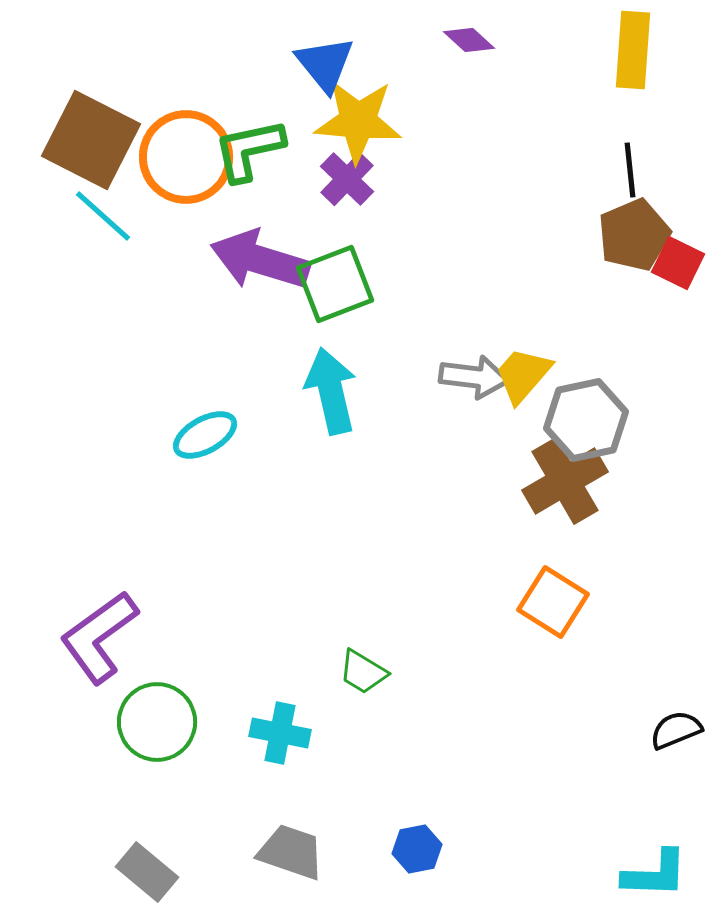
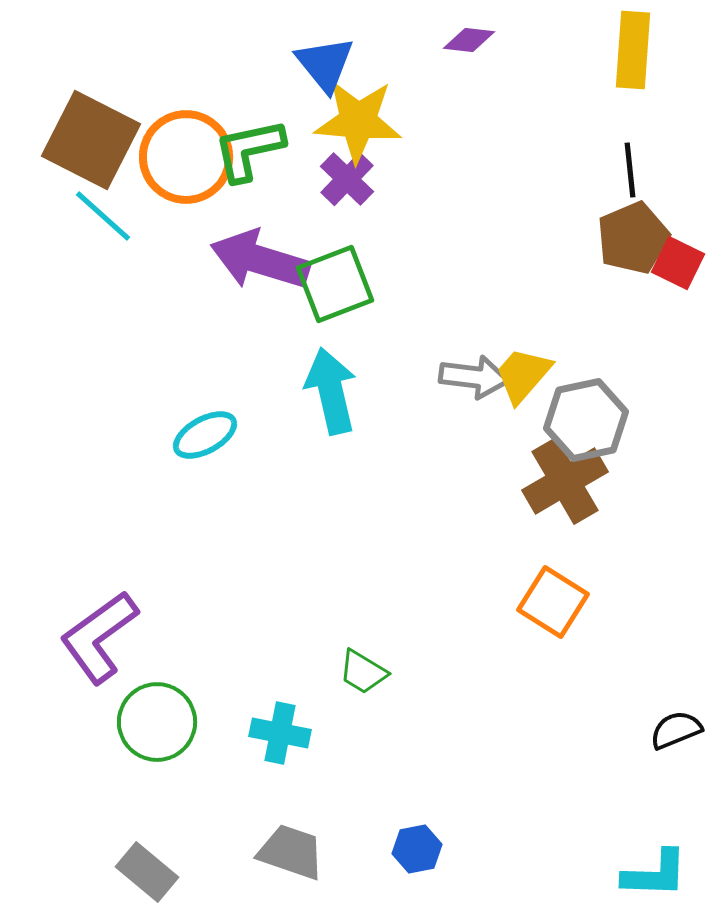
purple diamond: rotated 36 degrees counterclockwise
brown pentagon: moved 1 px left, 3 px down
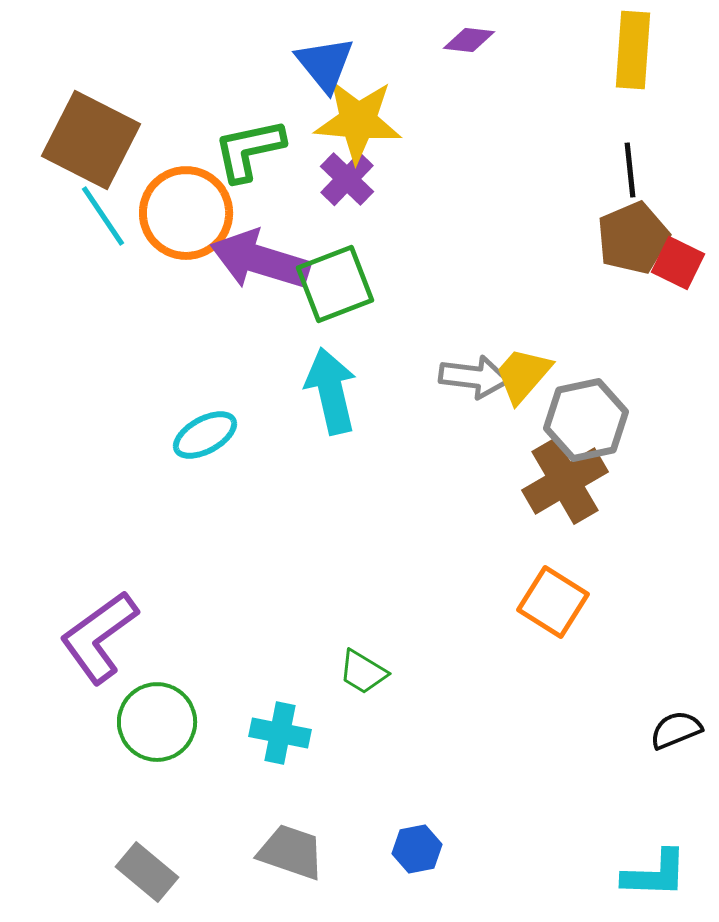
orange circle: moved 56 px down
cyan line: rotated 14 degrees clockwise
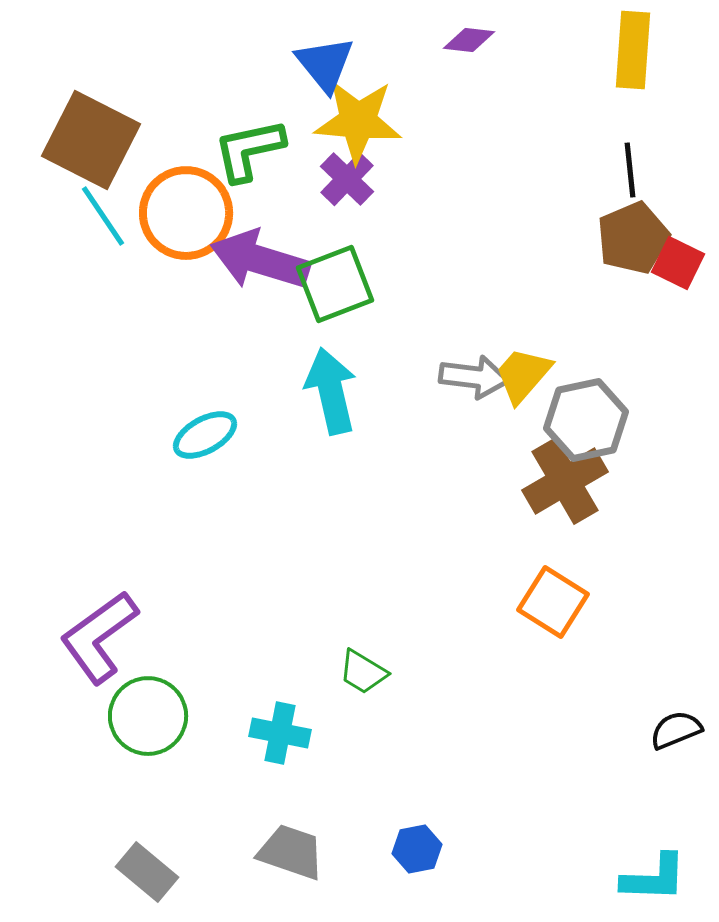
green circle: moved 9 px left, 6 px up
cyan L-shape: moved 1 px left, 4 px down
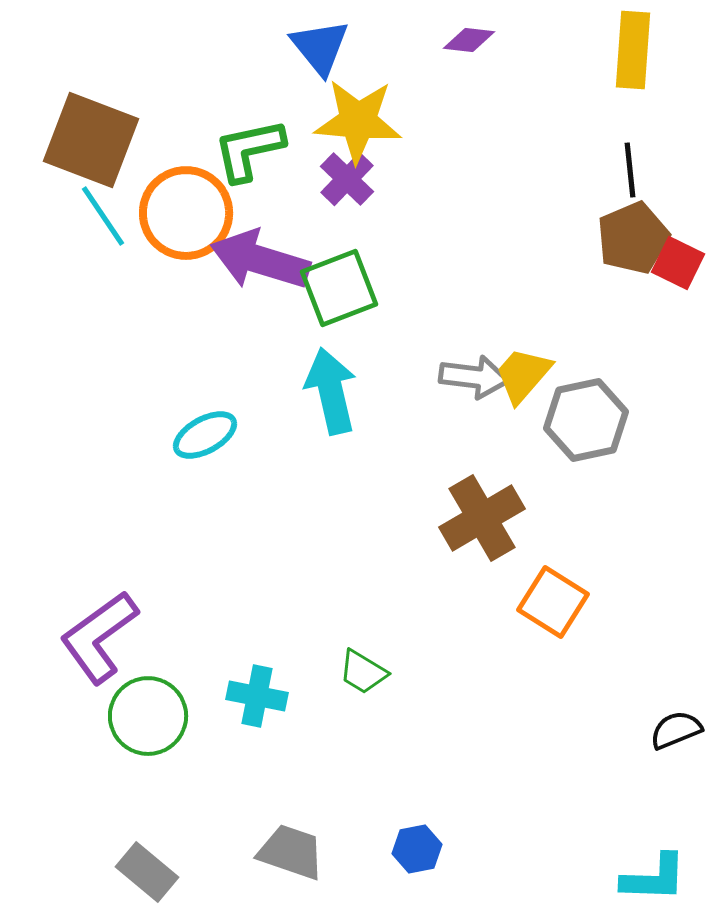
blue triangle: moved 5 px left, 17 px up
brown square: rotated 6 degrees counterclockwise
green square: moved 4 px right, 4 px down
brown cross: moved 83 px left, 37 px down
cyan cross: moved 23 px left, 37 px up
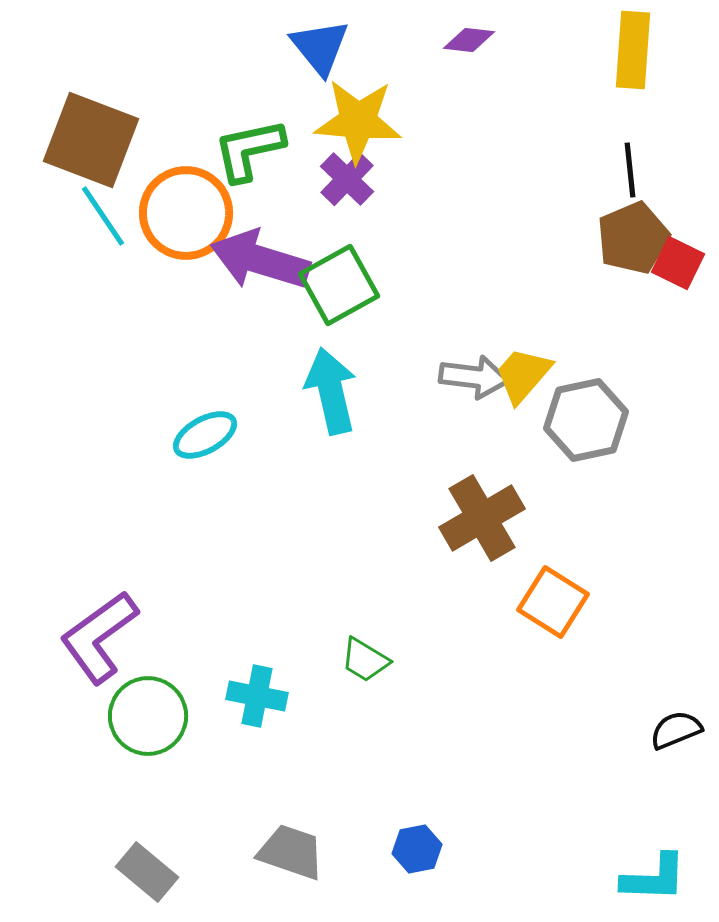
green square: moved 3 px up; rotated 8 degrees counterclockwise
green trapezoid: moved 2 px right, 12 px up
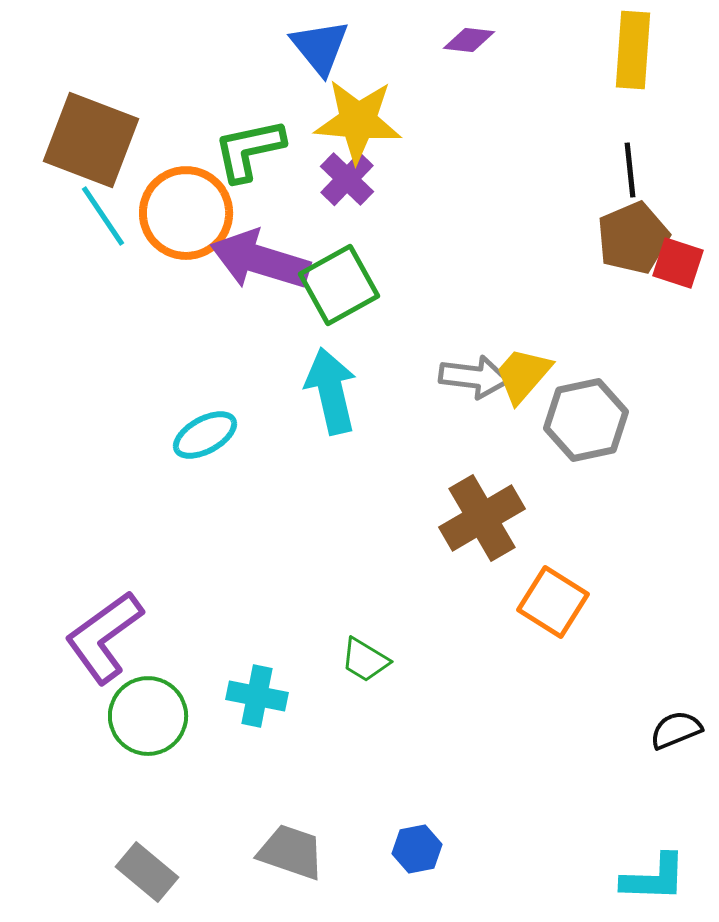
red square: rotated 8 degrees counterclockwise
purple L-shape: moved 5 px right
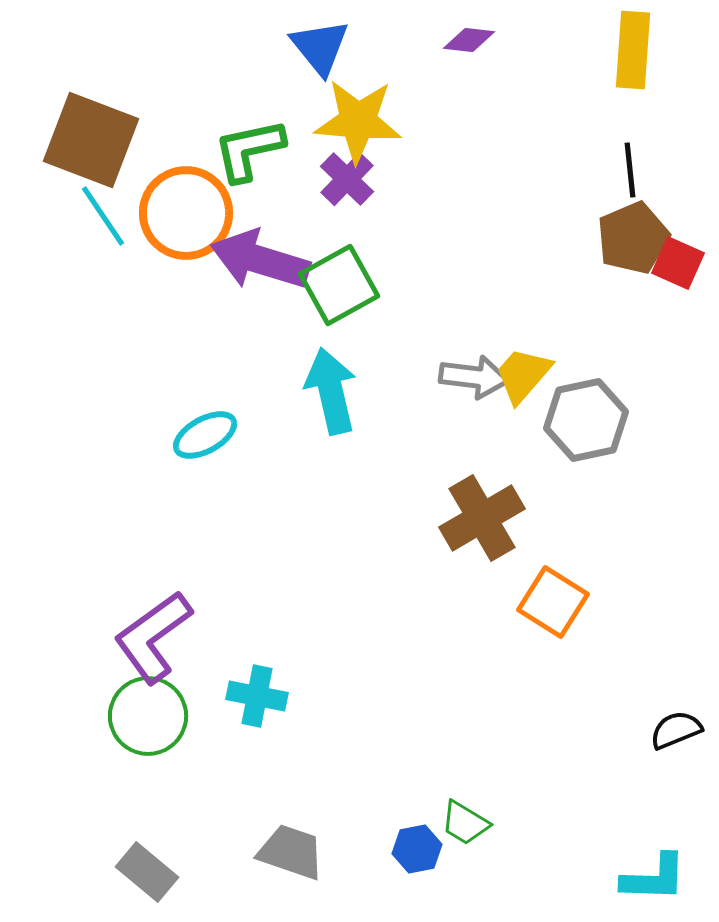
red square: rotated 6 degrees clockwise
purple L-shape: moved 49 px right
green trapezoid: moved 100 px right, 163 px down
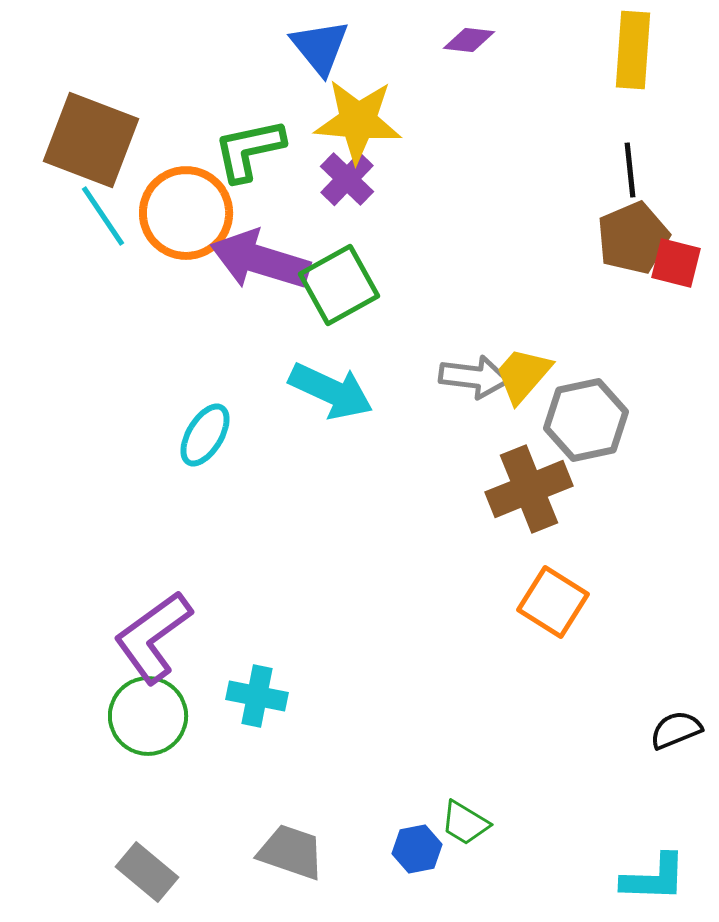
red square: moved 2 px left; rotated 10 degrees counterclockwise
cyan arrow: rotated 128 degrees clockwise
cyan ellipse: rotated 30 degrees counterclockwise
brown cross: moved 47 px right, 29 px up; rotated 8 degrees clockwise
